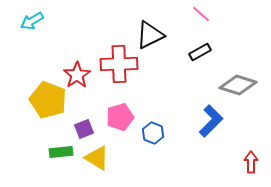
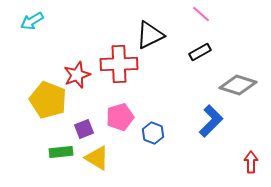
red star: rotated 12 degrees clockwise
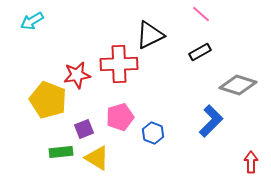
red star: rotated 12 degrees clockwise
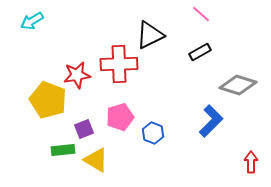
green rectangle: moved 2 px right, 2 px up
yellow triangle: moved 1 px left, 2 px down
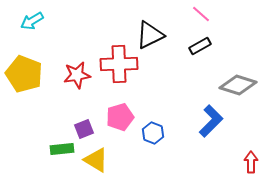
black rectangle: moved 6 px up
yellow pentagon: moved 24 px left, 26 px up
green rectangle: moved 1 px left, 1 px up
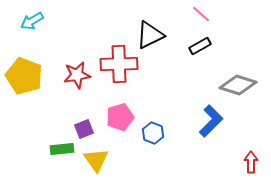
yellow pentagon: moved 2 px down
yellow triangle: rotated 24 degrees clockwise
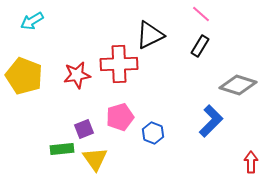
black rectangle: rotated 30 degrees counterclockwise
yellow triangle: moved 1 px left, 1 px up
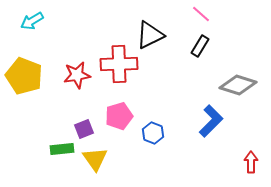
pink pentagon: moved 1 px left, 1 px up
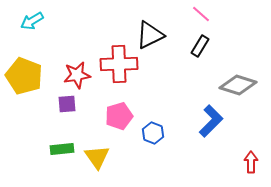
purple square: moved 17 px left, 25 px up; rotated 18 degrees clockwise
yellow triangle: moved 2 px right, 2 px up
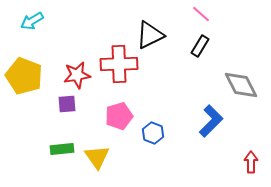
gray diamond: moved 3 px right; rotated 45 degrees clockwise
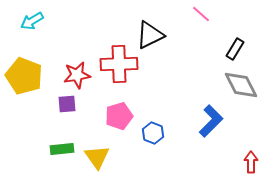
black rectangle: moved 35 px right, 3 px down
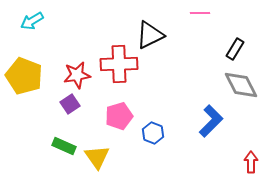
pink line: moved 1 px left, 1 px up; rotated 42 degrees counterclockwise
purple square: moved 3 px right; rotated 30 degrees counterclockwise
green rectangle: moved 2 px right, 3 px up; rotated 30 degrees clockwise
